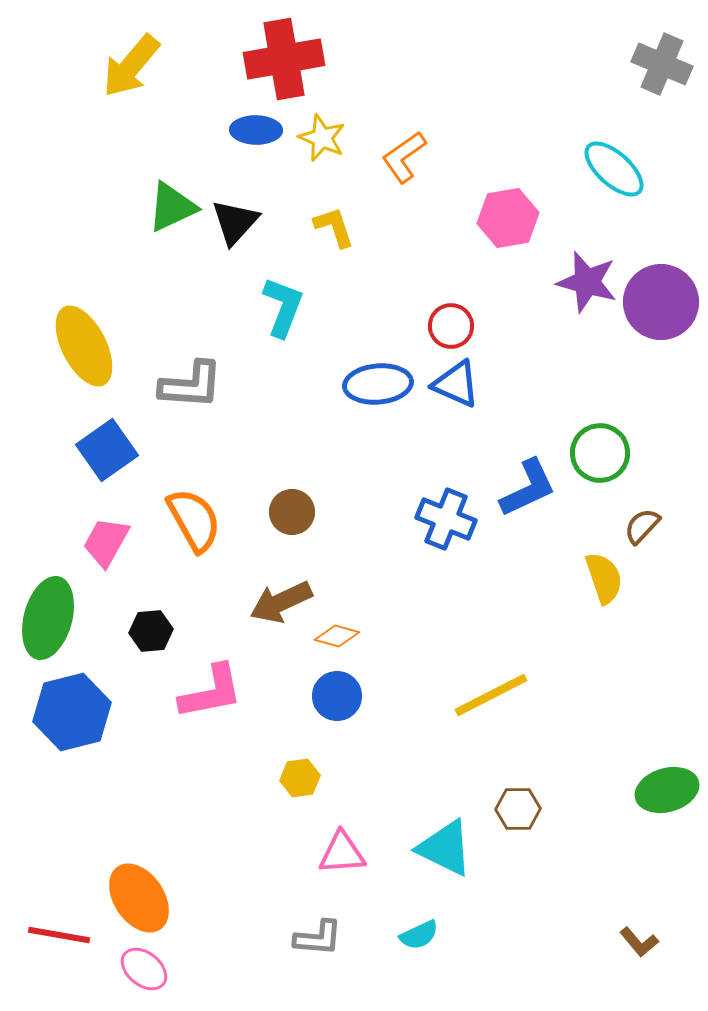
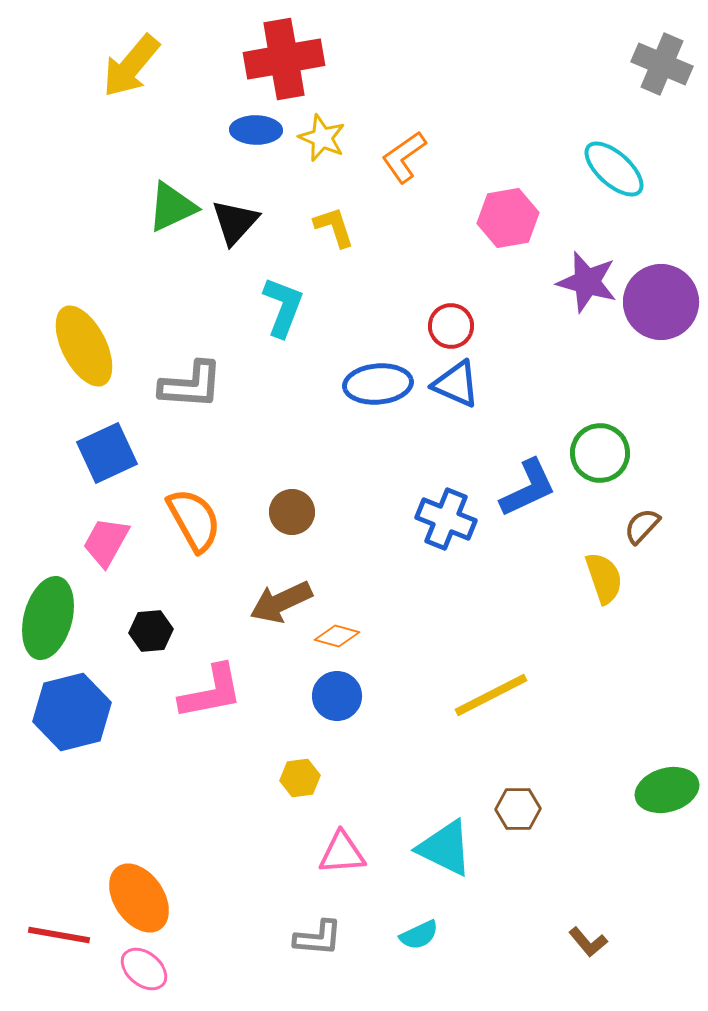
blue square at (107, 450): moved 3 px down; rotated 10 degrees clockwise
brown L-shape at (639, 942): moved 51 px left
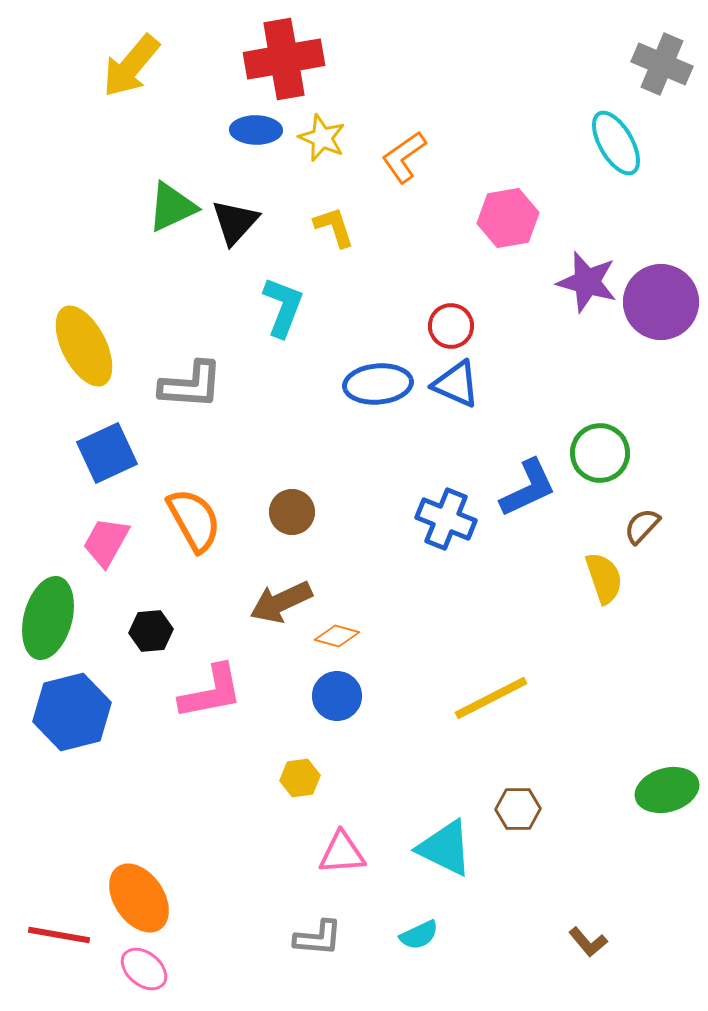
cyan ellipse at (614, 169): moved 2 px right, 26 px up; rotated 18 degrees clockwise
yellow line at (491, 695): moved 3 px down
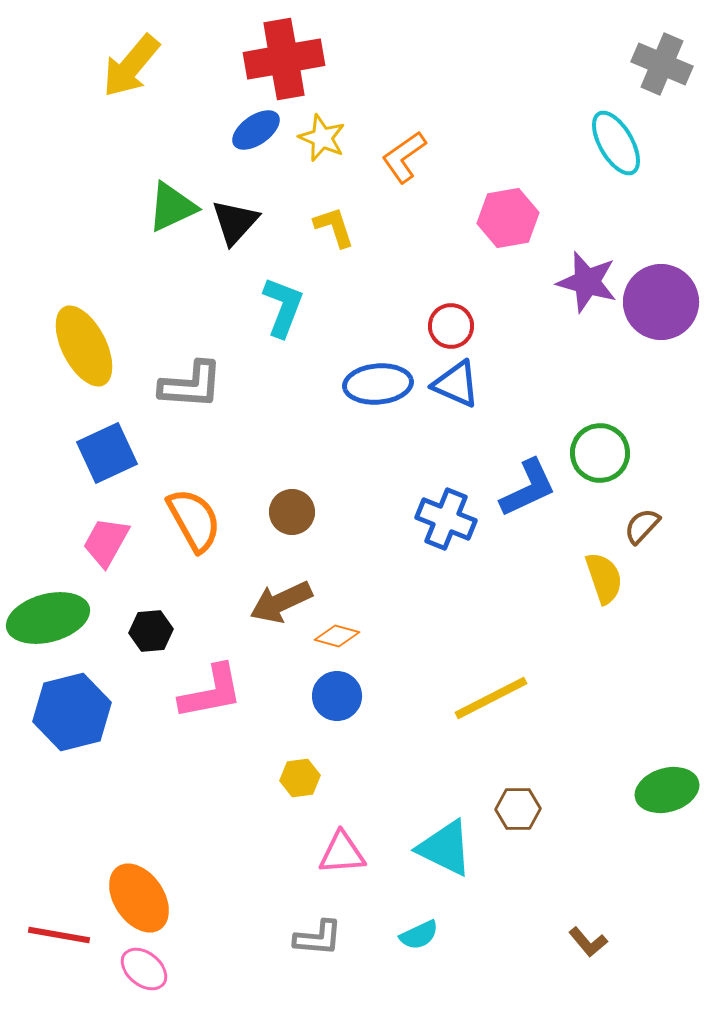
blue ellipse at (256, 130): rotated 36 degrees counterclockwise
green ellipse at (48, 618): rotated 60 degrees clockwise
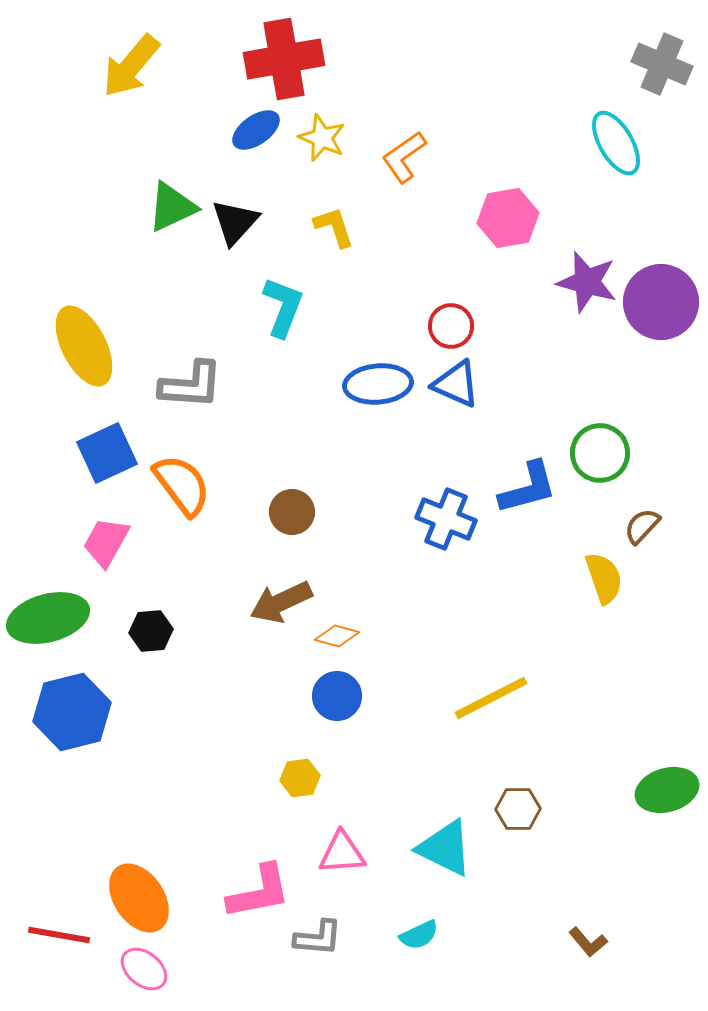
blue L-shape at (528, 488): rotated 10 degrees clockwise
orange semicircle at (194, 520): moved 12 px left, 35 px up; rotated 8 degrees counterclockwise
pink L-shape at (211, 692): moved 48 px right, 200 px down
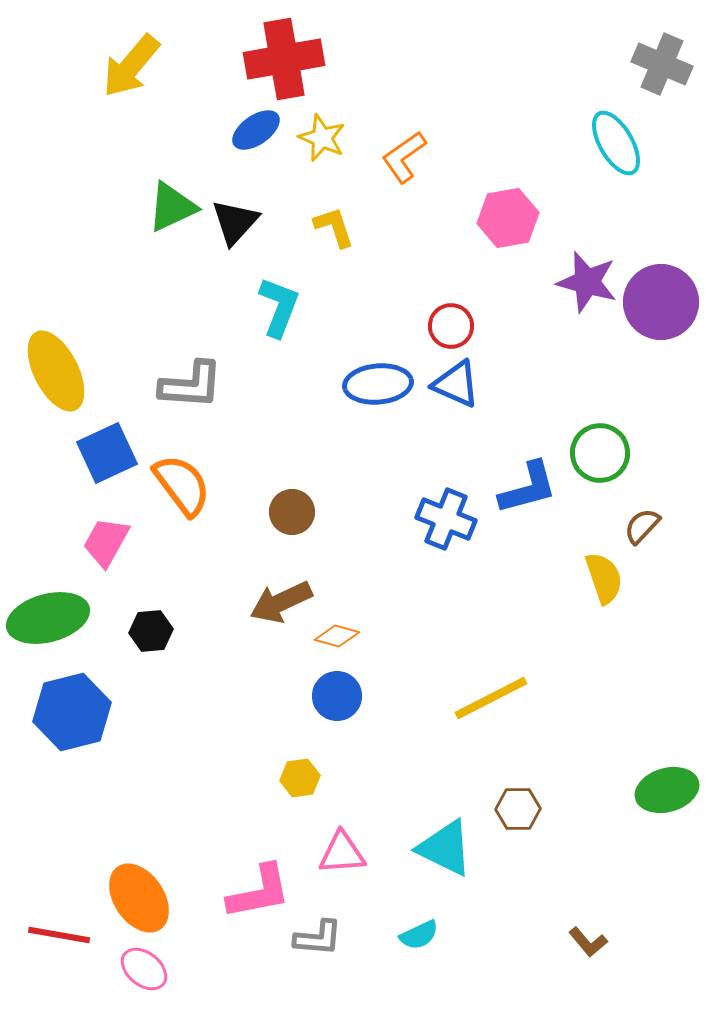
cyan L-shape at (283, 307): moved 4 px left
yellow ellipse at (84, 346): moved 28 px left, 25 px down
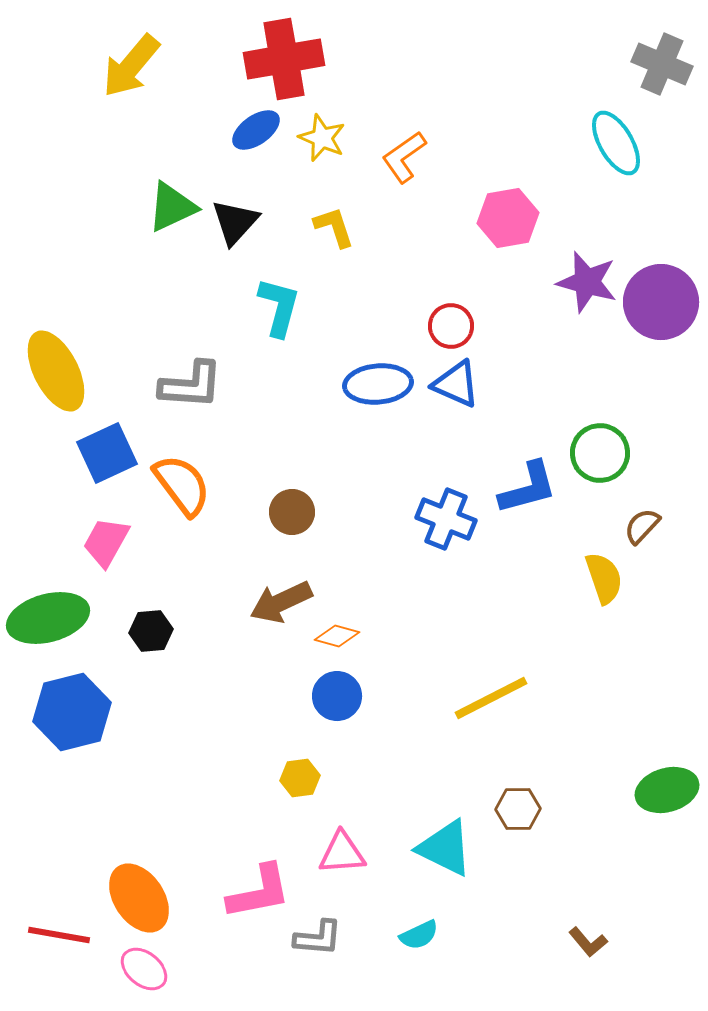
cyan L-shape at (279, 307): rotated 6 degrees counterclockwise
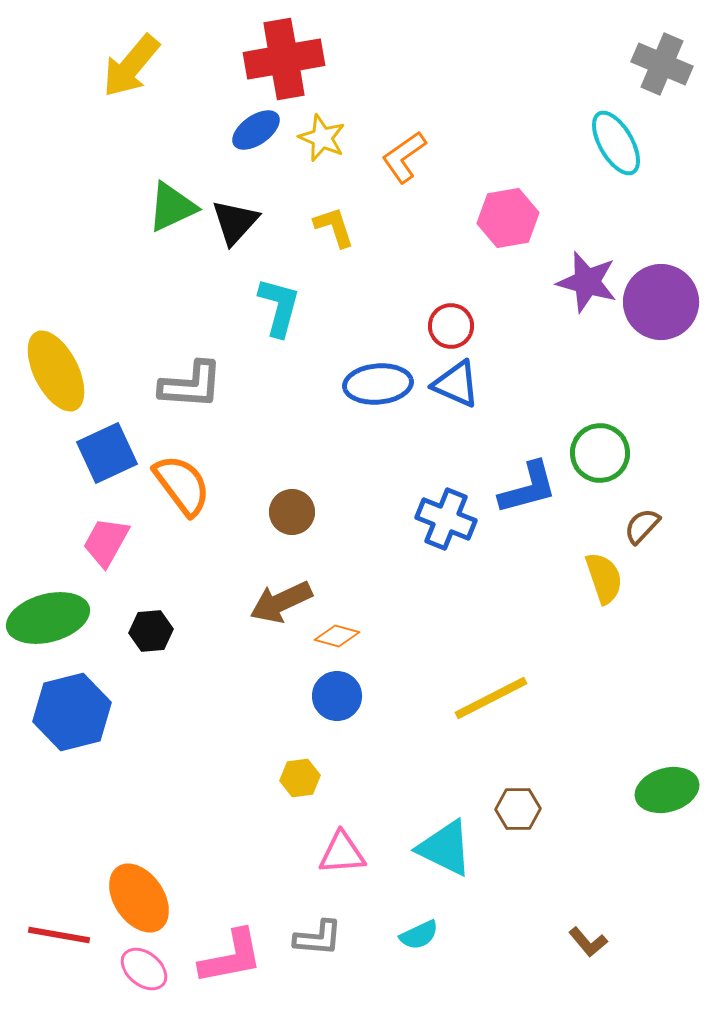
pink L-shape at (259, 892): moved 28 px left, 65 px down
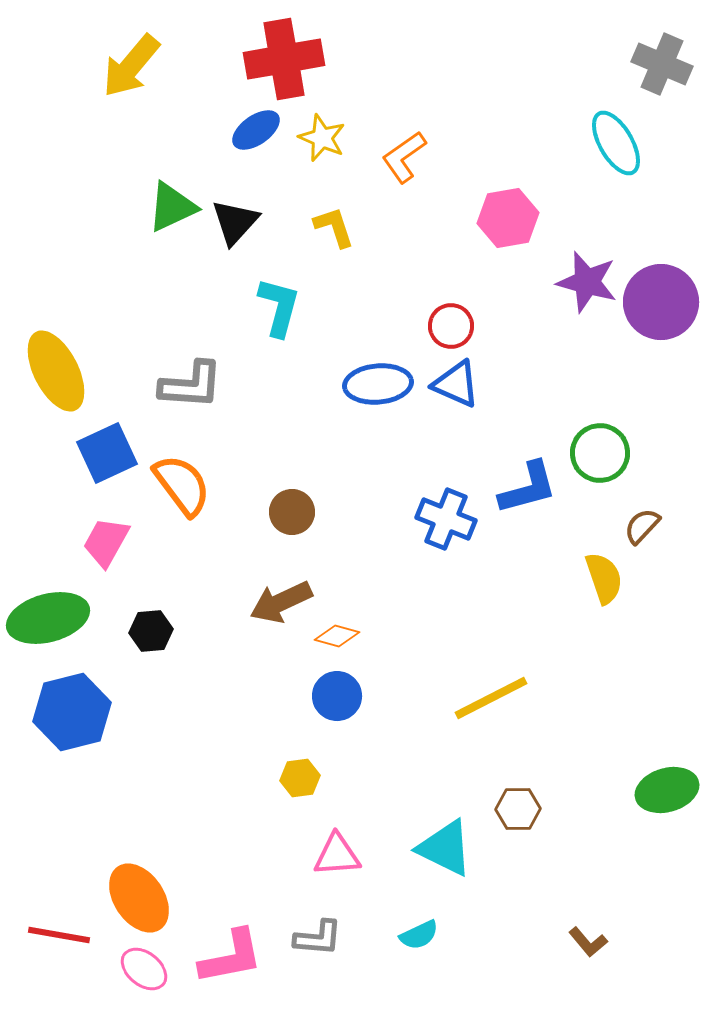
pink triangle at (342, 853): moved 5 px left, 2 px down
